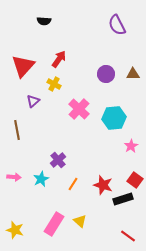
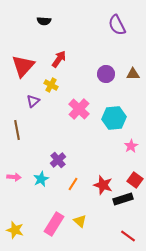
yellow cross: moved 3 px left, 1 px down
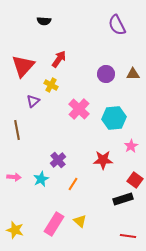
red star: moved 25 px up; rotated 18 degrees counterclockwise
red line: rotated 28 degrees counterclockwise
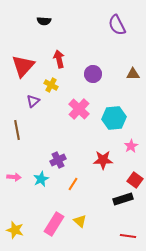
red arrow: rotated 48 degrees counterclockwise
purple circle: moved 13 px left
purple cross: rotated 14 degrees clockwise
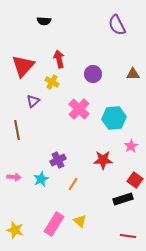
yellow cross: moved 1 px right, 3 px up
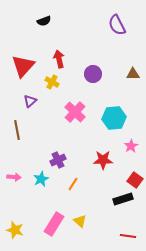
black semicircle: rotated 24 degrees counterclockwise
purple triangle: moved 3 px left
pink cross: moved 4 px left, 3 px down
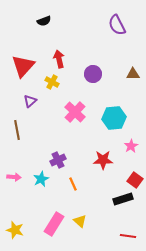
orange line: rotated 56 degrees counterclockwise
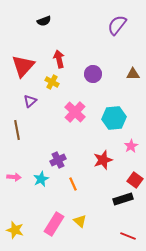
purple semicircle: rotated 65 degrees clockwise
red star: rotated 18 degrees counterclockwise
red line: rotated 14 degrees clockwise
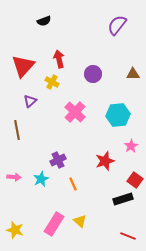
cyan hexagon: moved 4 px right, 3 px up
red star: moved 2 px right, 1 px down
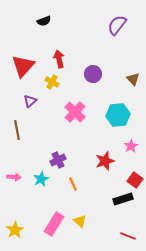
brown triangle: moved 5 px down; rotated 48 degrees clockwise
yellow star: rotated 24 degrees clockwise
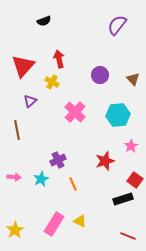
purple circle: moved 7 px right, 1 px down
yellow triangle: rotated 16 degrees counterclockwise
